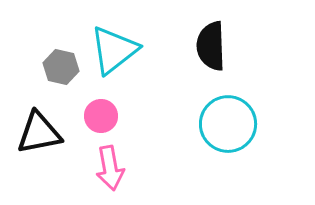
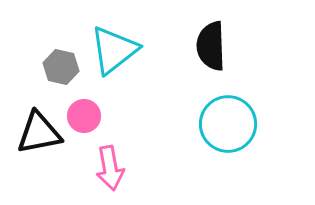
pink circle: moved 17 px left
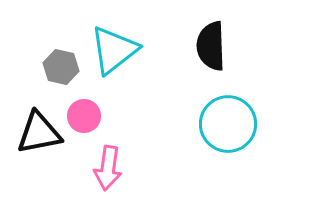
pink arrow: moved 2 px left; rotated 18 degrees clockwise
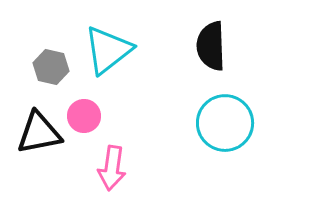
cyan triangle: moved 6 px left
gray hexagon: moved 10 px left
cyan circle: moved 3 px left, 1 px up
pink arrow: moved 4 px right
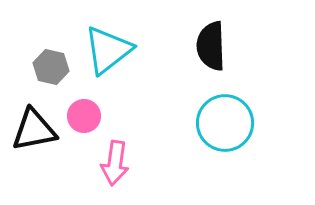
black triangle: moved 5 px left, 3 px up
pink arrow: moved 3 px right, 5 px up
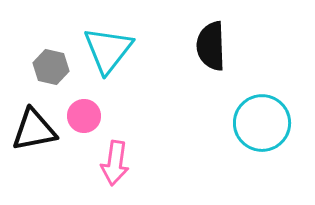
cyan triangle: rotated 14 degrees counterclockwise
cyan circle: moved 37 px right
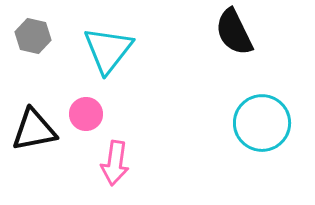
black semicircle: moved 23 px right, 14 px up; rotated 24 degrees counterclockwise
gray hexagon: moved 18 px left, 31 px up
pink circle: moved 2 px right, 2 px up
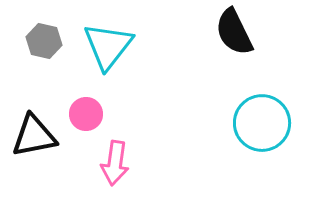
gray hexagon: moved 11 px right, 5 px down
cyan triangle: moved 4 px up
black triangle: moved 6 px down
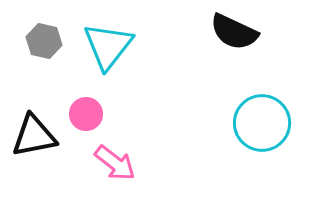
black semicircle: rotated 39 degrees counterclockwise
pink arrow: rotated 60 degrees counterclockwise
